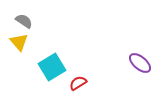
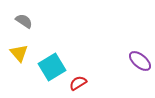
yellow triangle: moved 11 px down
purple ellipse: moved 2 px up
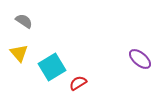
purple ellipse: moved 2 px up
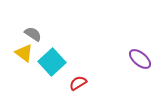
gray semicircle: moved 9 px right, 13 px down
yellow triangle: moved 5 px right; rotated 12 degrees counterclockwise
cyan square: moved 5 px up; rotated 12 degrees counterclockwise
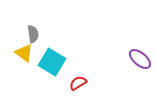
gray semicircle: rotated 48 degrees clockwise
cyan square: rotated 16 degrees counterclockwise
